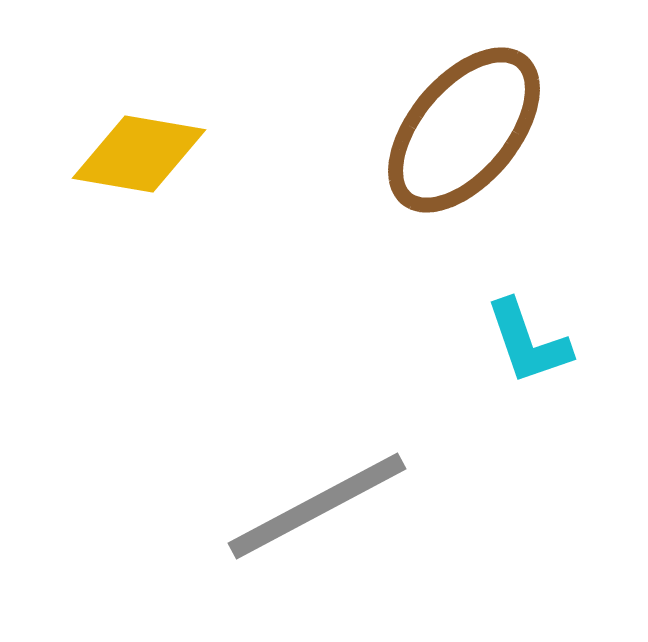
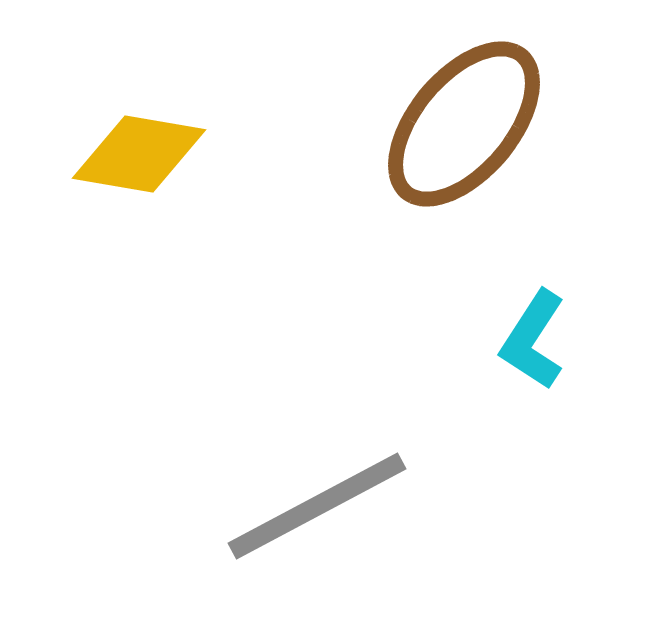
brown ellipse: moved 6 px up
cyan L-shape: moved 5 px right, 2 px up; rotated 52 degrees clockwise
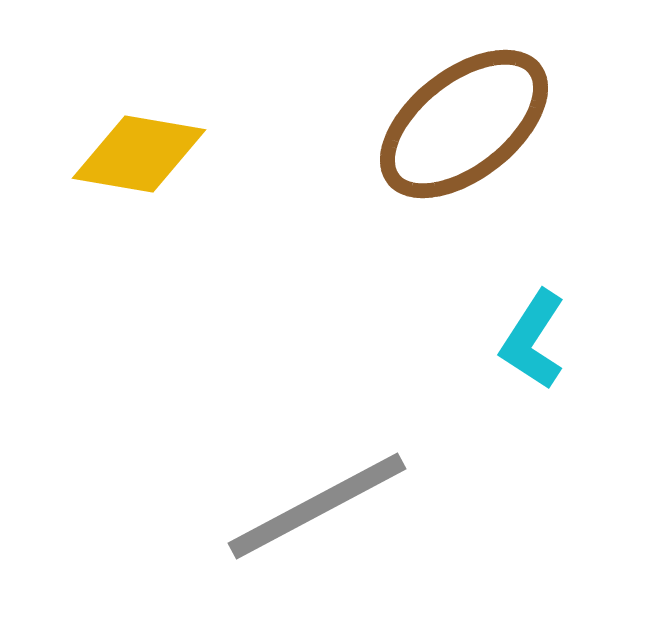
brown ellipse: rotated 12 degrees clockwise
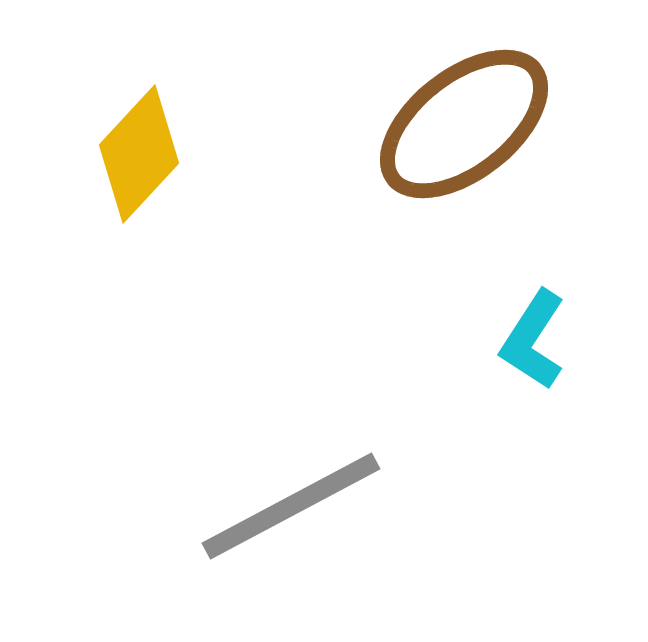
yellow diamond: rotated 57 degrees counterclockwise
gray line: moved 26 px left
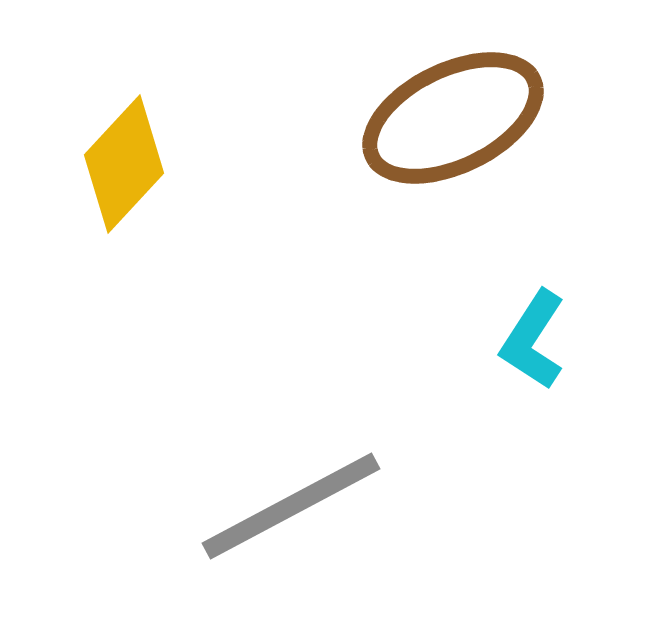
brown ellipse: moved 11 px left, 6 px up; rotated 12 degrees clockwise
yellow diamond: moved 15 px left, 10 px down
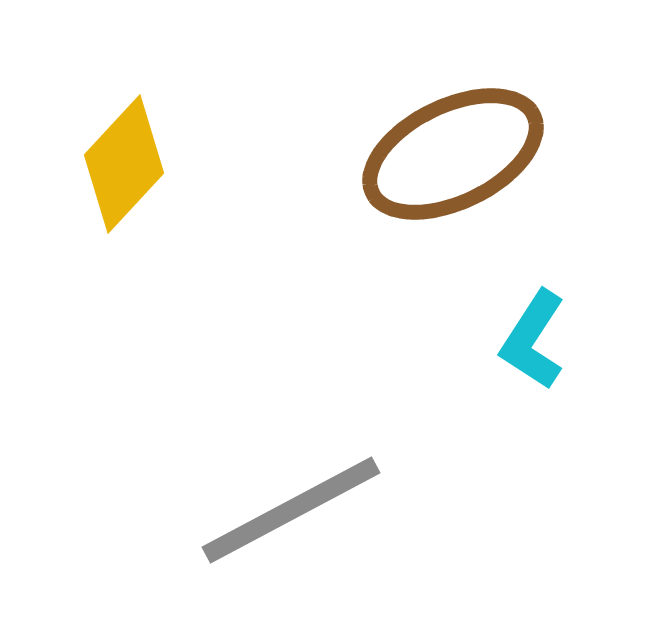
brown ellipse: moved 36 px down
gray line: moved 4 px down
